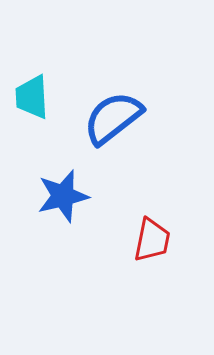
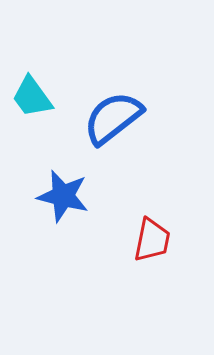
cyan trapezoid: rotated 33 degrees counterclockwise
blue star: rotated 28 degrees clockwise
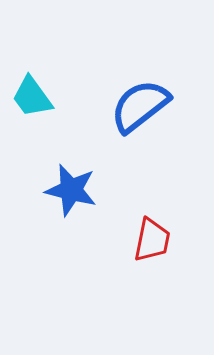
blue semicircle: moved 27 px right, 12 px up
blue star: moved 8 px right, 6 px up
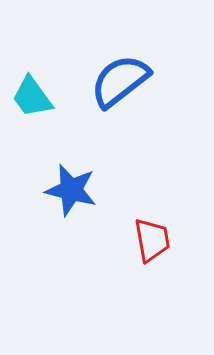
blue semicircle: moved 20 px left, 25 px up
red trapezoid: rotated 21 degrees counterclockwise
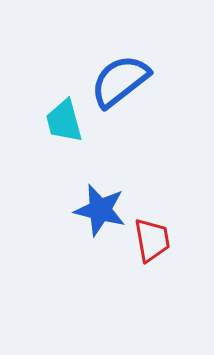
cyan trapezoid: moved 32 px right, 24 px down; rotated 21 degrees clockwise
blue star: moved 29 px right, 20 px down
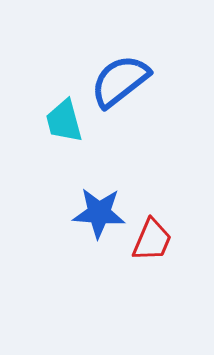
blue star: moved 1 px left, 3 px down; rotated 10 degrees counterclockwise
red trapezoid: rotated 33 degrees clockwise
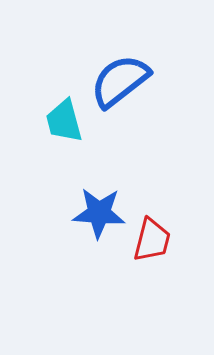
red trapezoid: rotated 9 degrees counterclockwise
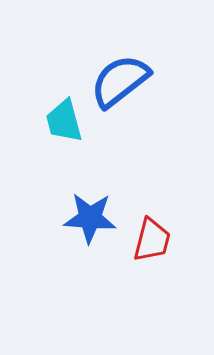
blue star: moved 9 px left, 5 px down
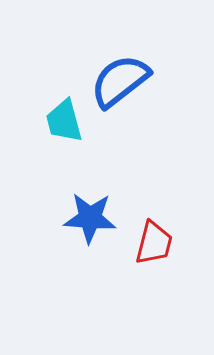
red trapezoid: moved 2 px right, 3 px down
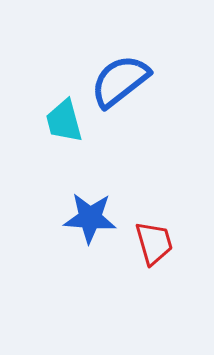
red trapezoid: rotated 30 degrees counterclockwise
